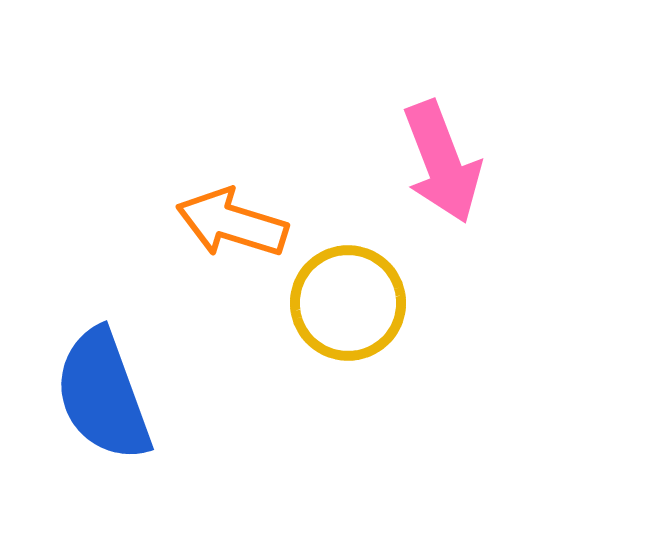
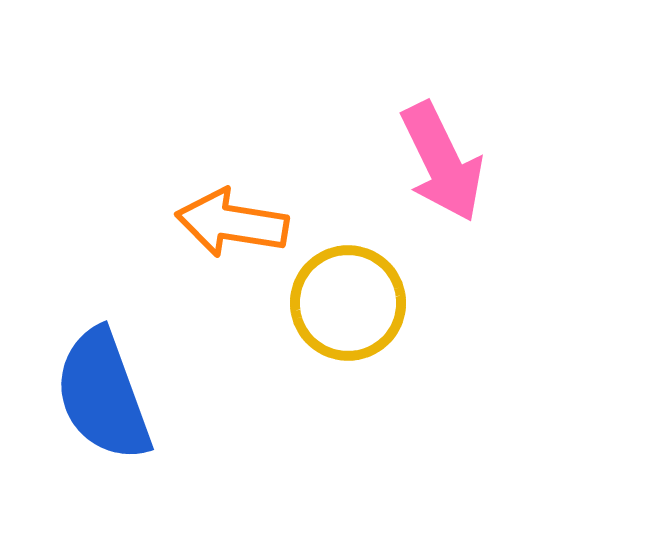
pink arrow: rotated 5 degrees counterclockwise
orange arrow: rotated 8 degrees counterclockwise
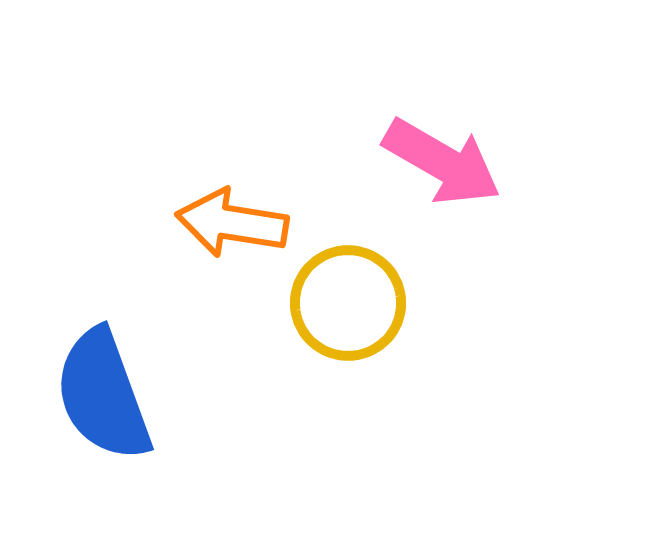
pink arrow: rotated 34 degrees counterclockwise
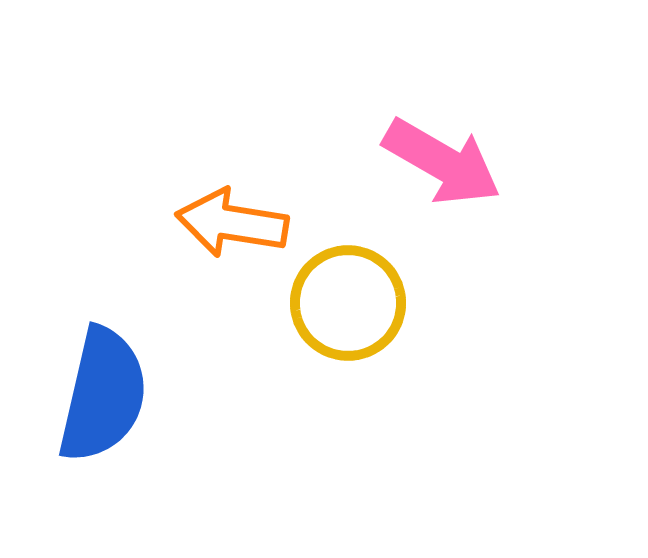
blue semicircle: rotated 147 degrees counterclockwise
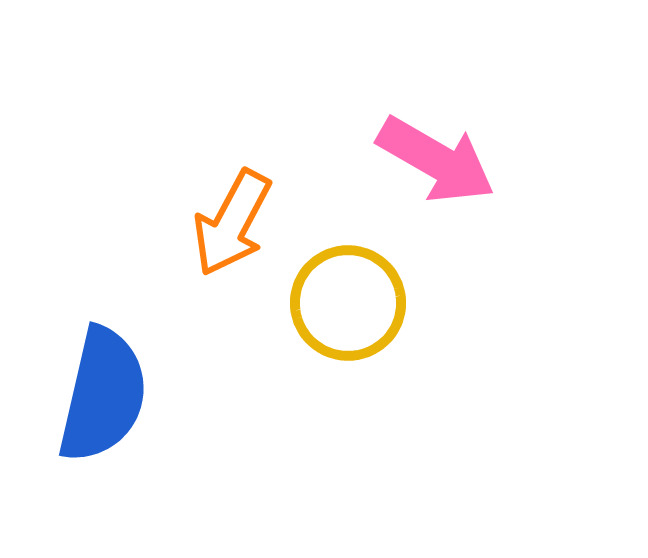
pink arrow: moved 6 px left, 2 px up
orange arrow: rotated 71 degrees counterclockwise
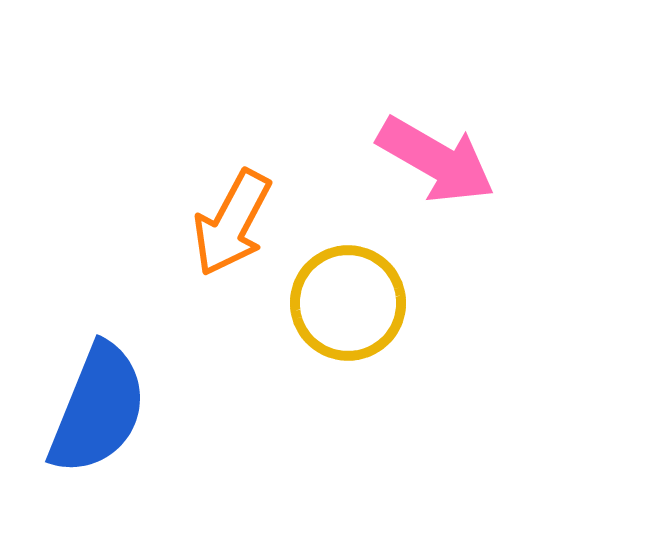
blue semicircle: moved 5 px left, 14 px down; rotated 9 degrees clockwise
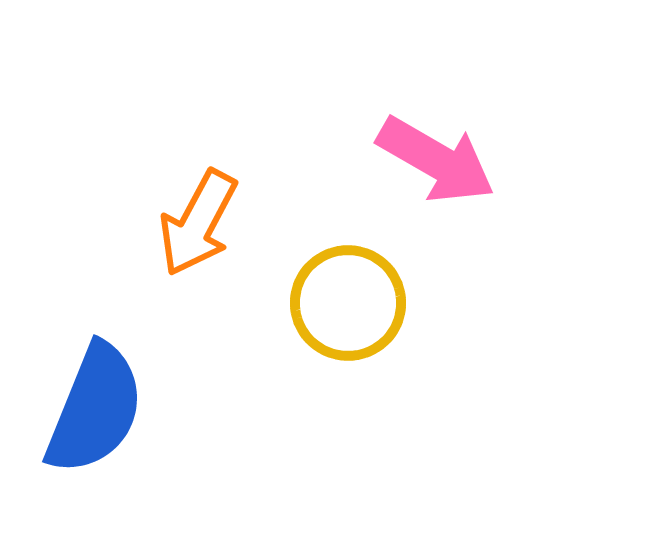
orange arrow: moved 34 px left
blue semicircle: moved 3 px left
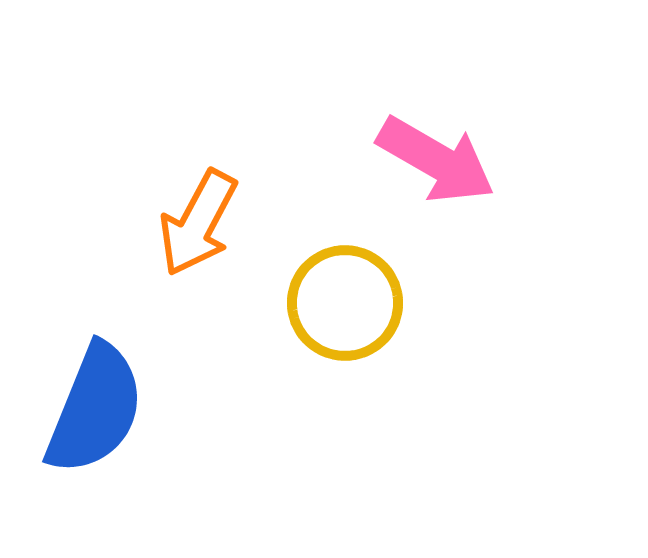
yellow circle: moved 3 px left
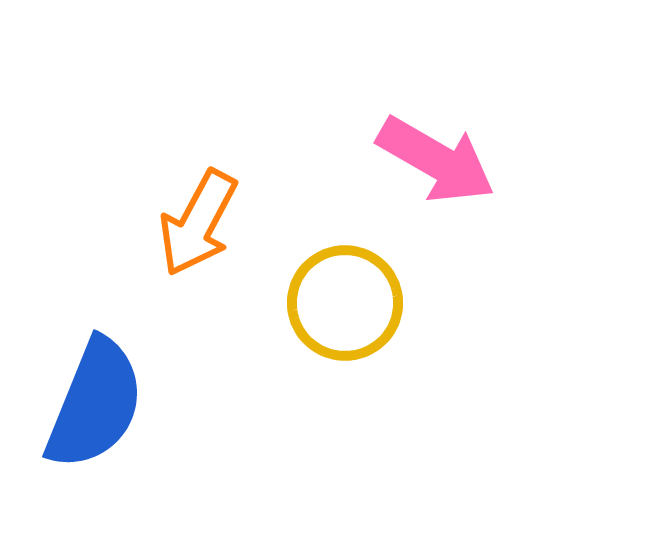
blue semicircle: moved 5 px up
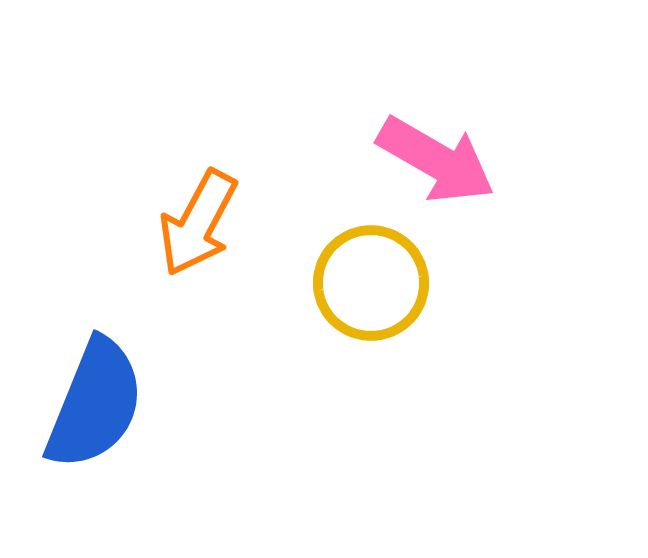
yellow circle: moved 26 px right, 20 px up
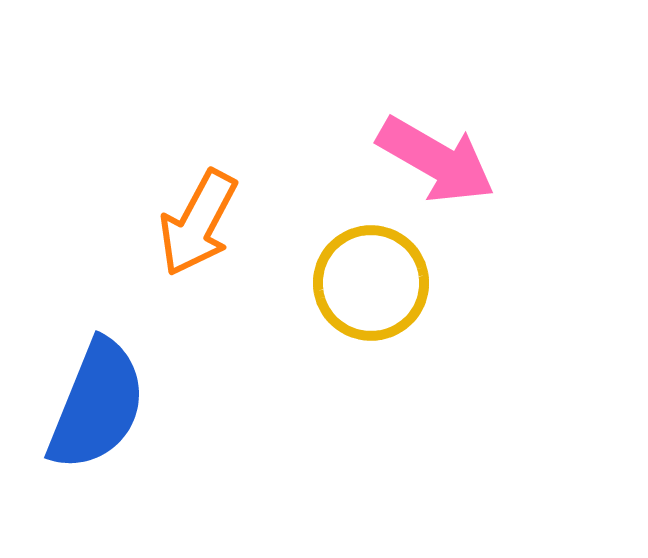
blue semicircle: moved 2 px right, 1 px down
